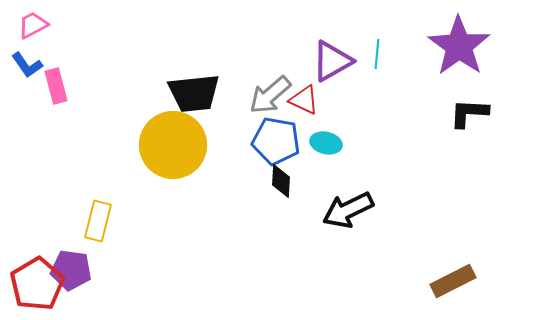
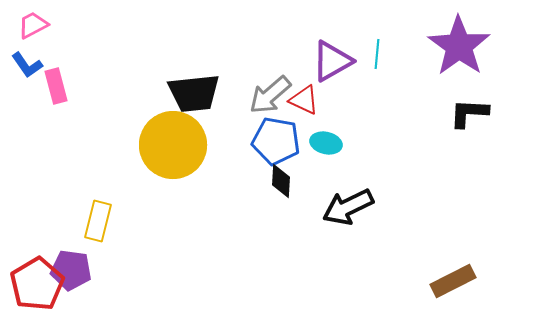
black arrow: moved 3 px up
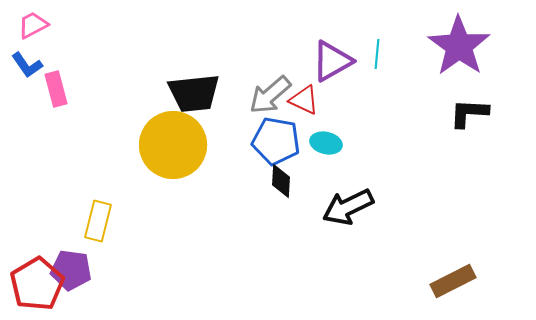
pink rectangle: moved 3 px down
